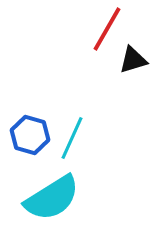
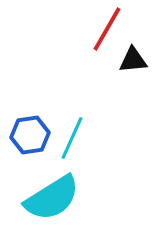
black triangle: rotated 12 degrees clockwise
blue hexagon: rotated 24 degrees counterclockwise
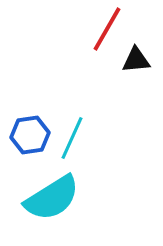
black triangle: moved 3 px right
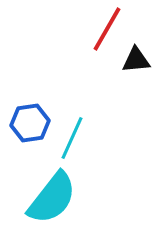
blue hexagon: moved 12 px up
cyan semicircle: rotated 20 degrees counterclockwise
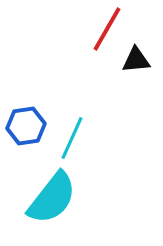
blue hexagon: moved 4 px left, 3 px down
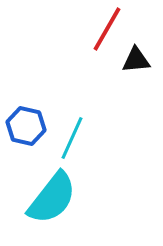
blue hexagon: rotated 21 degrees clockwise
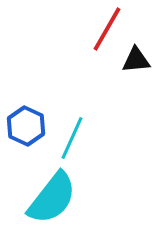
blue hexagon: rotated 12 degrees clockwise
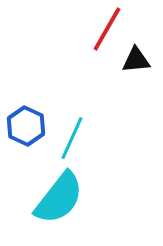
cyan semicircle: moved 7 px right
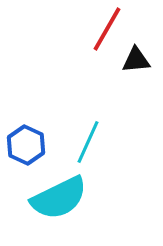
blue hexagon: moved 19 px down
cyan line: moved 16 px right, 4 px down
cyan semicircle: rotated 26 degrees clockwise
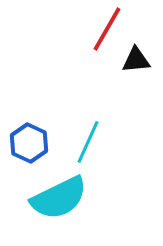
blue hexagon: moved 3 px right, 2 px up
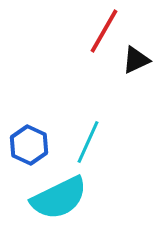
red line: moved 3 px left, 2 px down
black triangle: rotated 20 degrees counterclockwise
blue hexagon: moved 2 px down
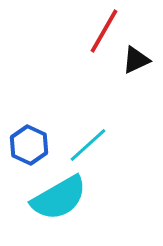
cyan line: moved 3 px down; rotated 24 degrees clockwise
cyan semicircle: rotated 4 degrees counterclockwise
